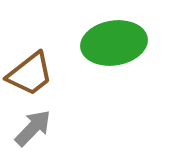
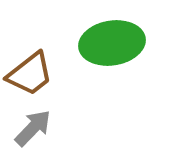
green ellipse: moved 2 px left
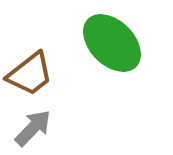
green ellipse: rotated 54 degrees clockwise
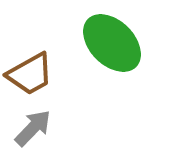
brown trapezoid: rotated 9 degrees clockwise
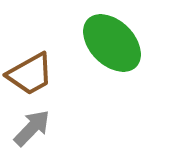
gray arrow: moved 1 px left
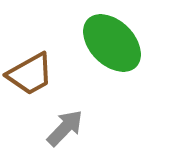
gray arrow: moved 33 px right
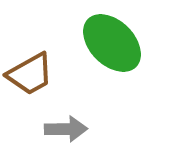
gray arrow: moved 1 px right, 1 px down; rotated 45 degrees clockwise
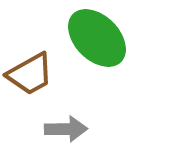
green ellipse: moved 15 px left, 5 px up
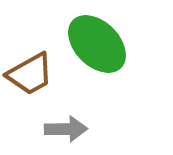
green ellipse: moved 6 px down
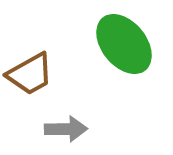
green ellipse: moved 27 px right; rotated 6 degrees clockwise
